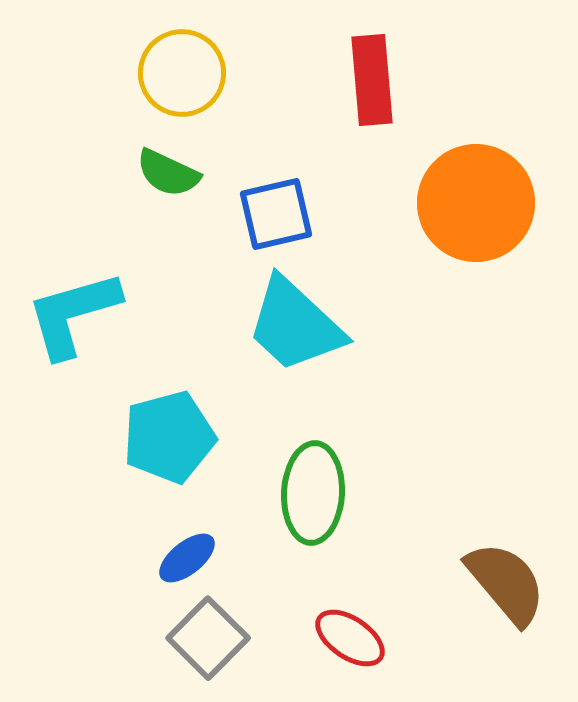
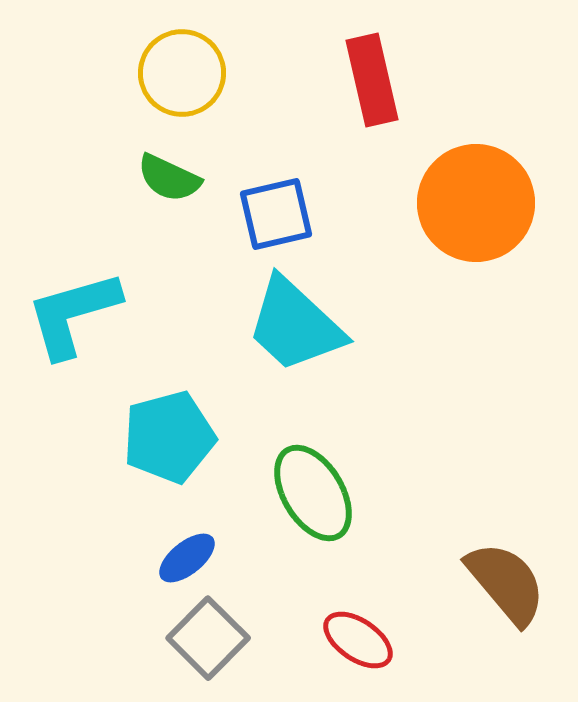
red rectangle: rotated 8 degrees counterclockwise
green semicircle: moved 1 px right, 5 px down
green ellipse: rotated 34 degrees counterclockwise
red ellipse: moved 8 px right, 2 px down
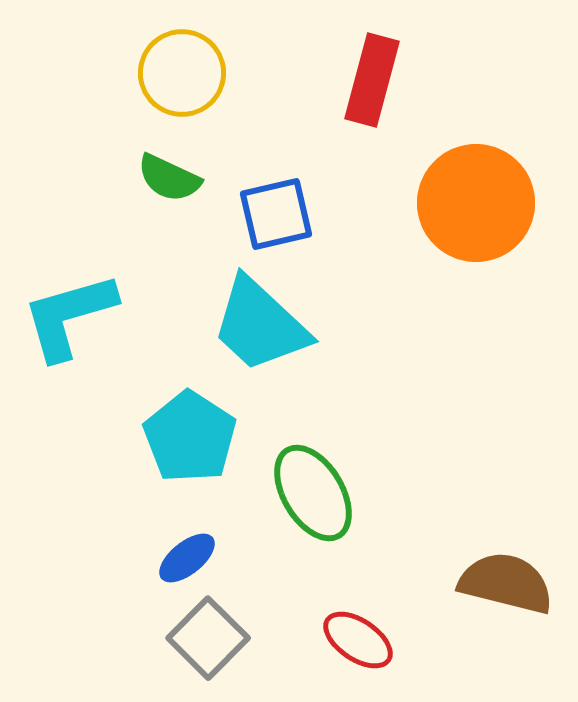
red rectangle: rotated 28 degrees clockwise
cyan L-shape: moved 4 px left, 2 px down
cyan trapezoid: moved 35 px left
cyan pentagon: moved 21 px right; rotated 24 degrees counterclockwise
brown semicircle: rotated 36 degrees counterclockwise
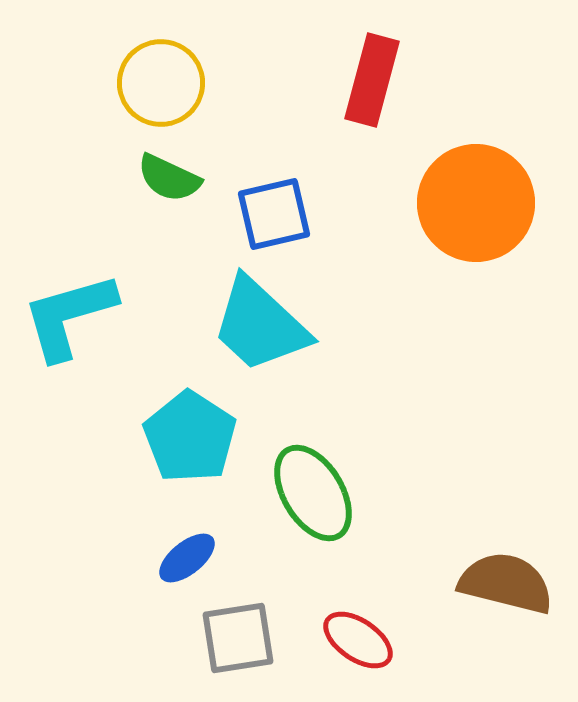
yellow circle: moved 21 px left, 10 px down
blue square: moved 2 px left
gray square: moved 30 px right; rotated 36 degrees clockwise
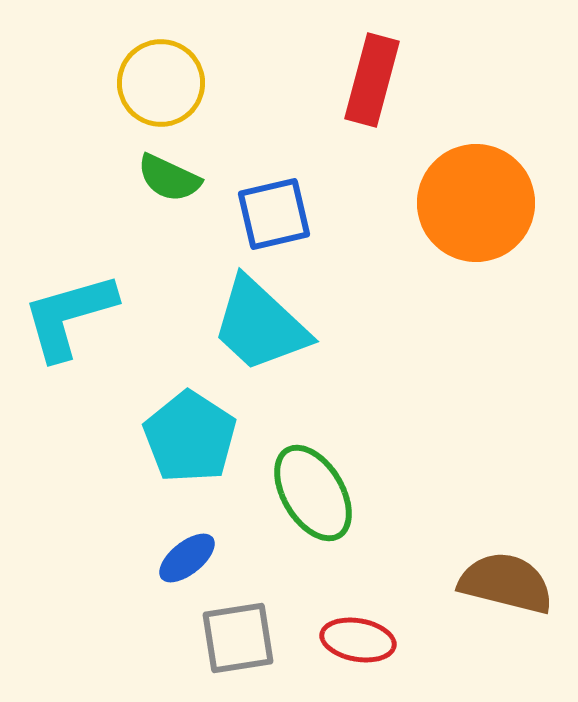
red ellipse: rotated 24 degrees counterclockwise
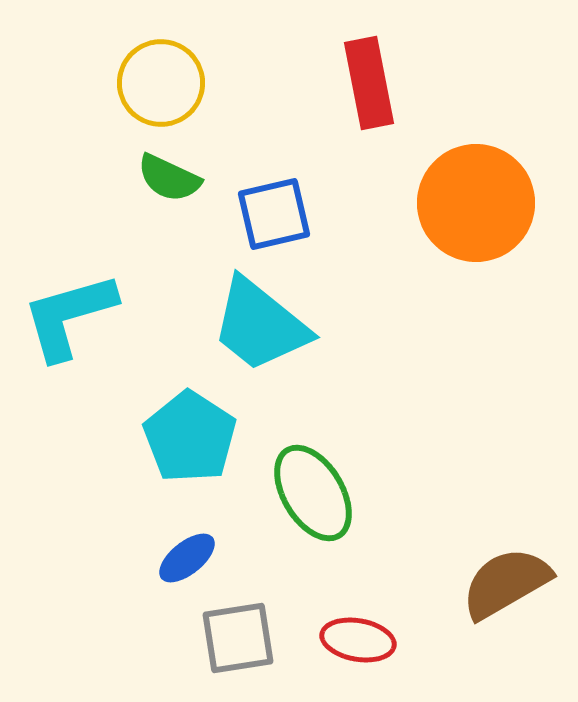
red rectangle: moved 3 px left, 3 px down; rotated 26 degrees counterclockwise
cyan trapezoid: rotated 4 degrees counterclockwise
brown semicircle: rotated 44 degrees counterclockwise
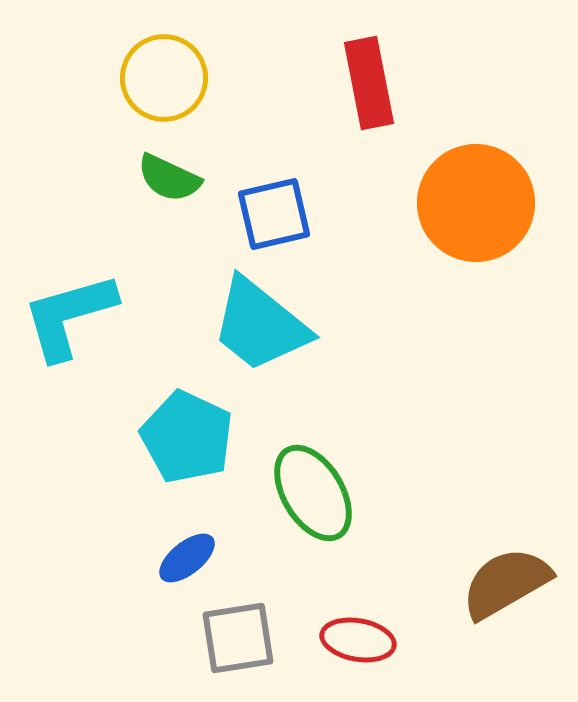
yellow circle: moved 3 px right, 5 px up
cyan pentagon: moved 3 px left; rotated 8 degrees counterclockwise
